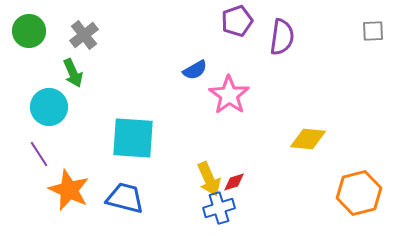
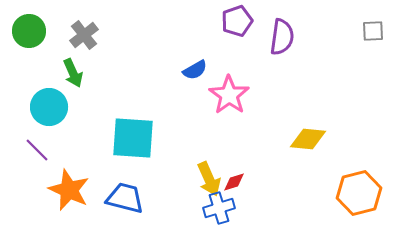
purple line: moved 2 px left, 4 px up; rotated 12 degrees counterclockwise
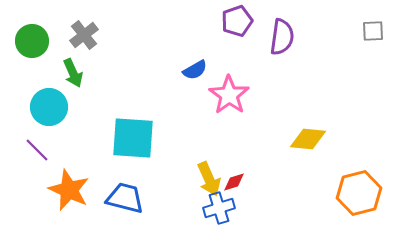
green circle: moved 3 px right, 10 px down
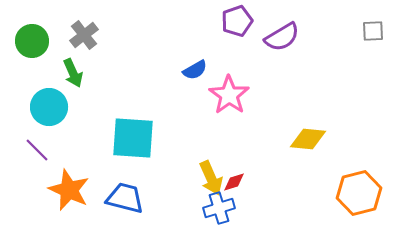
purple semicircle: rotated 51 degrees clockwise
yellow arrow: moved 2 px right, 1 px up
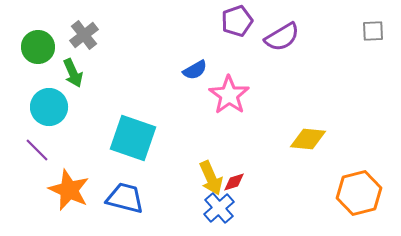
green circle: moved 6 px right, 6 px down
cyan square: rotated 15 degrees clockwise
blue cross: rotated 24 degrees counterclockwise
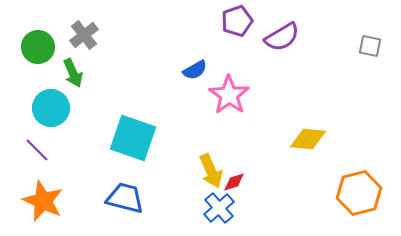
gray square: moved 3 px left, 15 px down; rotated 15 degrees clockwise
cyan circle: moved 2 px right, 1 px down
yellow arrow: moved 7 px up
orange star: moved 26 px left, 11 px down
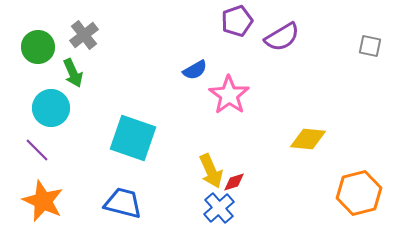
blue trapezoid: moved 2 px left, 5 px down
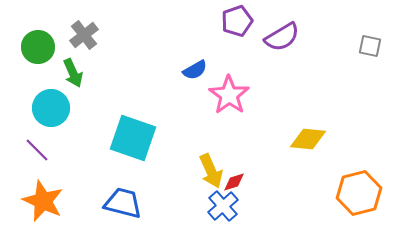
blue cross: moved 4 px right, 2 px up
